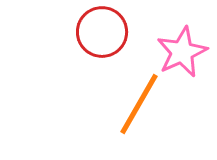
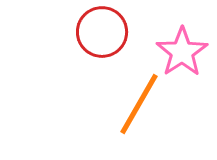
pink star: rotated 9 degrees counterclockwise
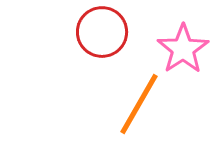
pink star: moved 1 px right, 3 px up
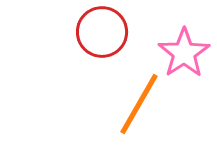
pink star: moved 1 px right, 4 px down
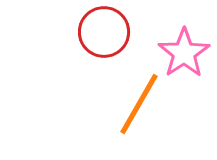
red circle: moved 2 px right
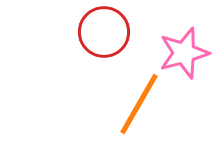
pink star: rotated 18 degrees clockwise
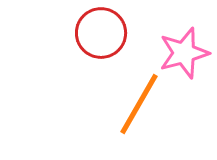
red circle: moved 3 px left, 1 px down
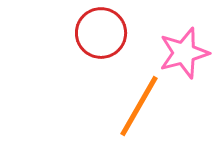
orange line: moved 2 px down
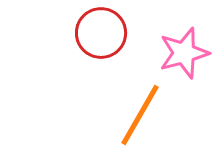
orange line: moved 1 px right, 9 px down
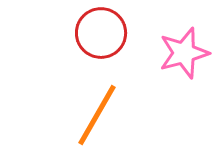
orange line: moved 43 px left
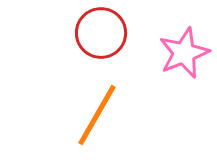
pink star: rotated 6 degrees counterclockwise
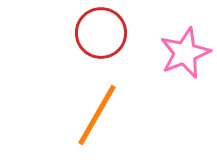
pink star: moved 1 px right
